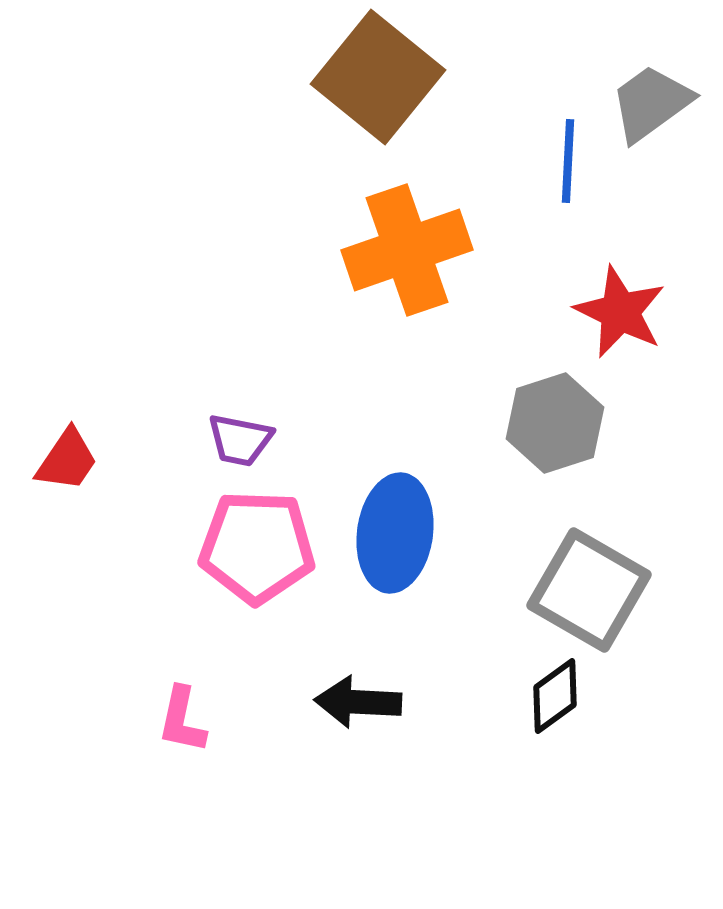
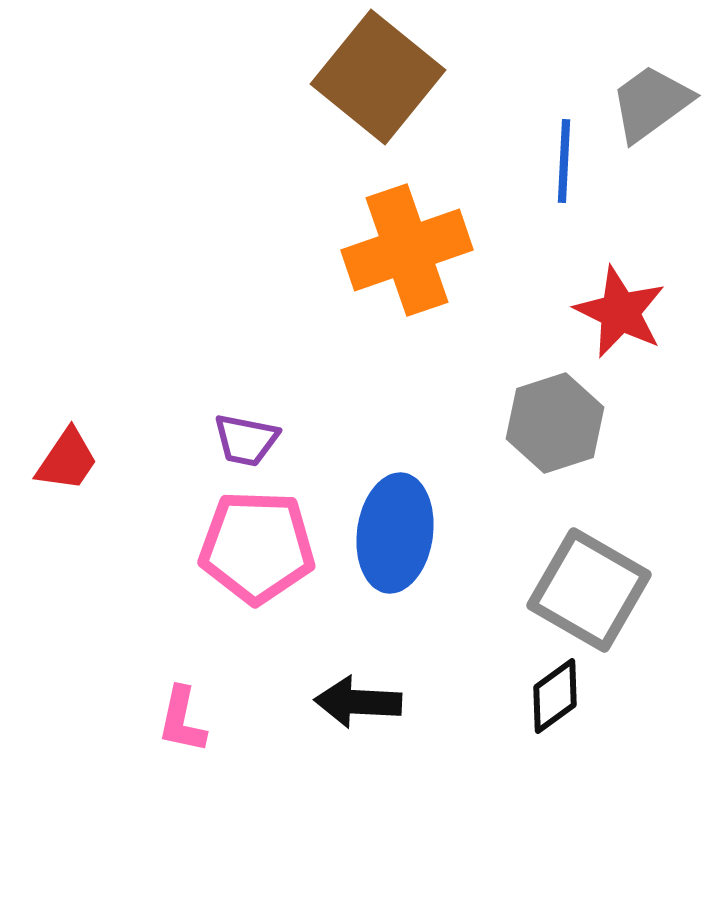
blue line: moved 4 px left
purple trapezoid: moved 6 px right
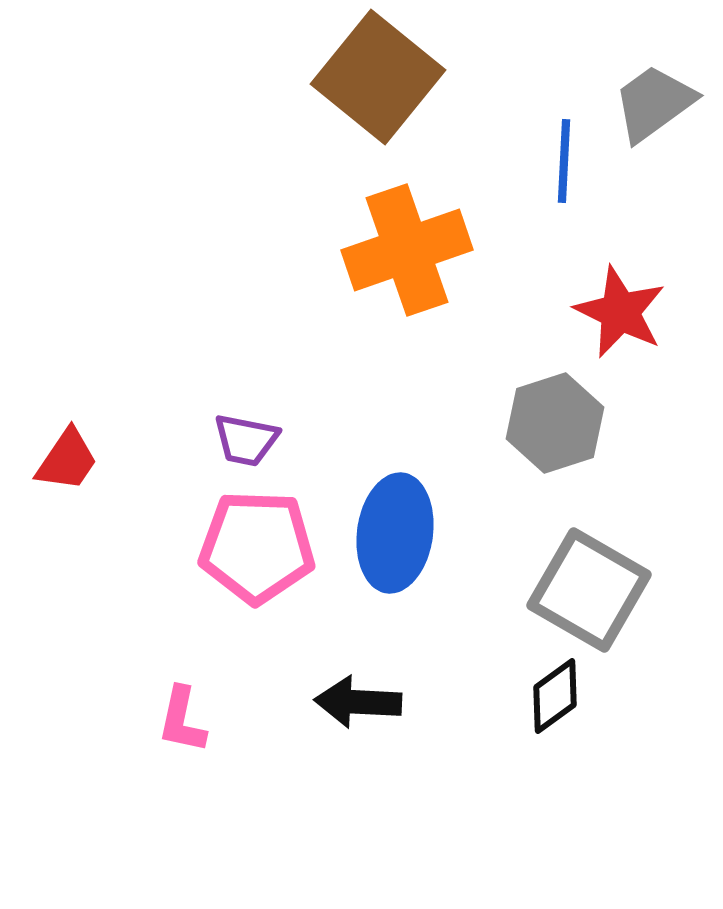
gray trapezoid: moved 3 px right
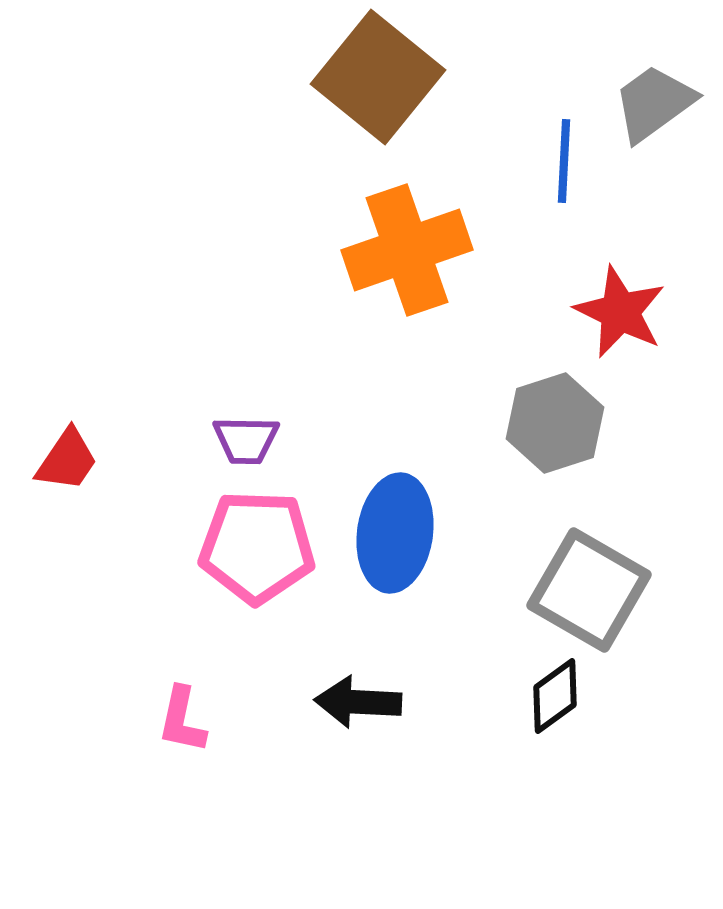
purple trapezoid: rotated 10 degrees counterclockwise
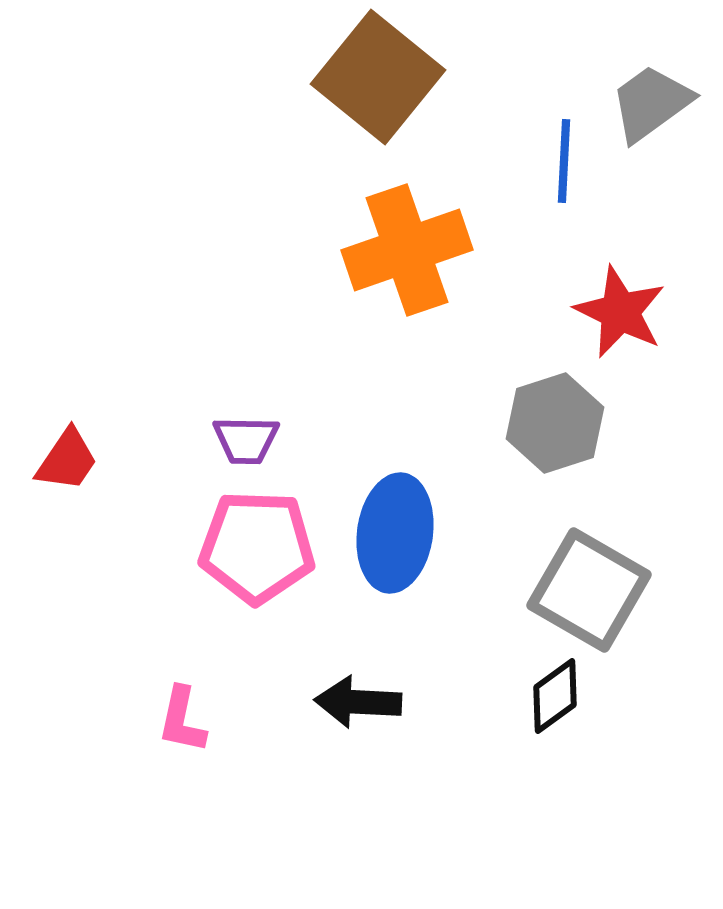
gray trapezoid: moved 3 px left
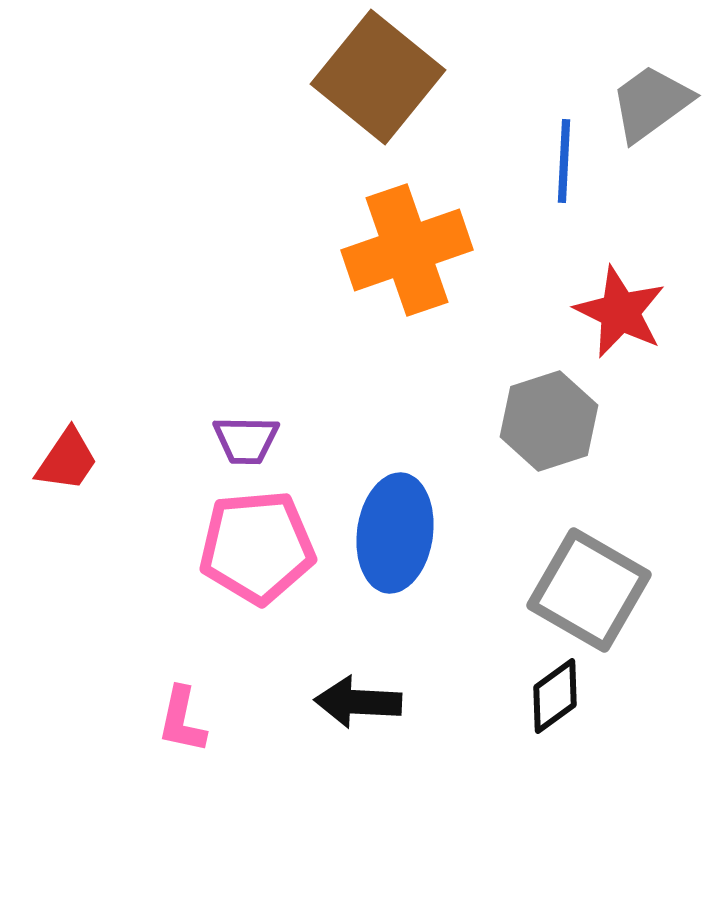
gray hexagon: moved 6 px left, 2 px up
pink pentagon: rotated 7 degrees counterclockwise
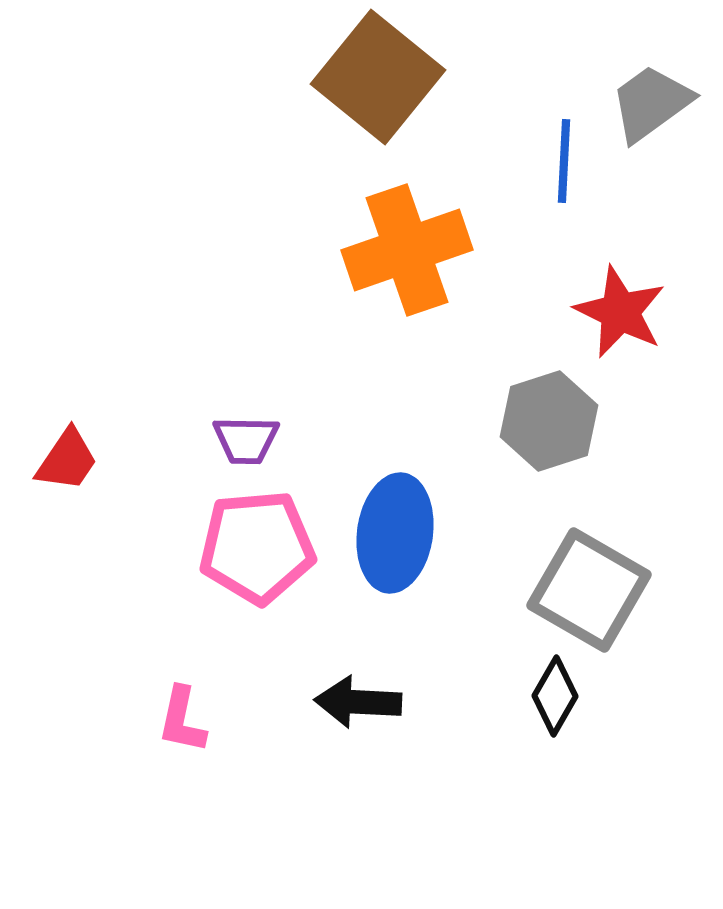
black diamond: rotated 24 degrees counterclockwise
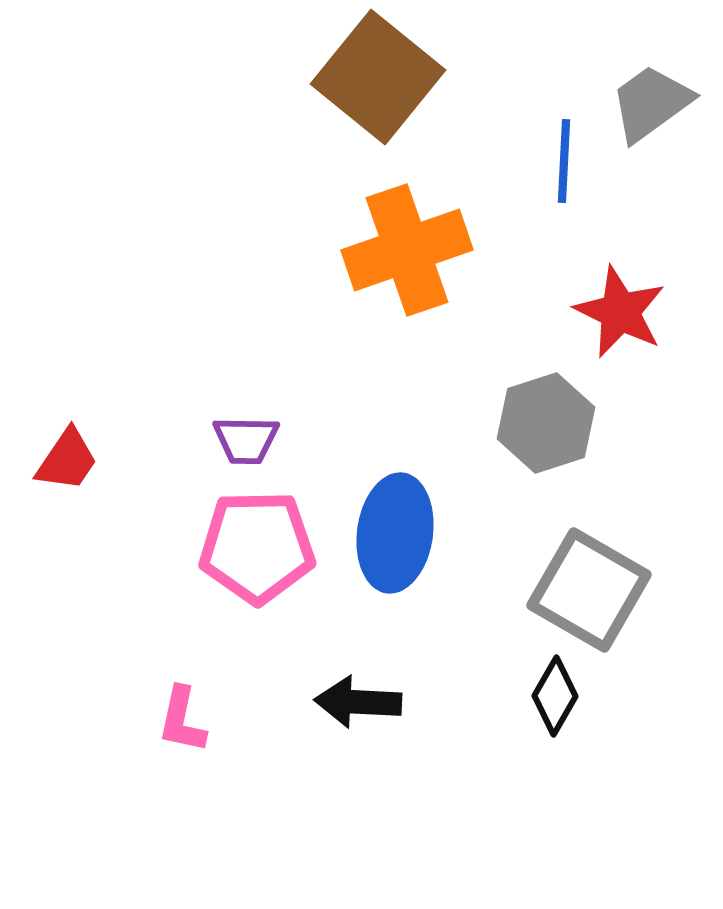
gray hexagon: moved 3 px left, 2 px down
pink pentagon: rotated 4 degrees clockwise
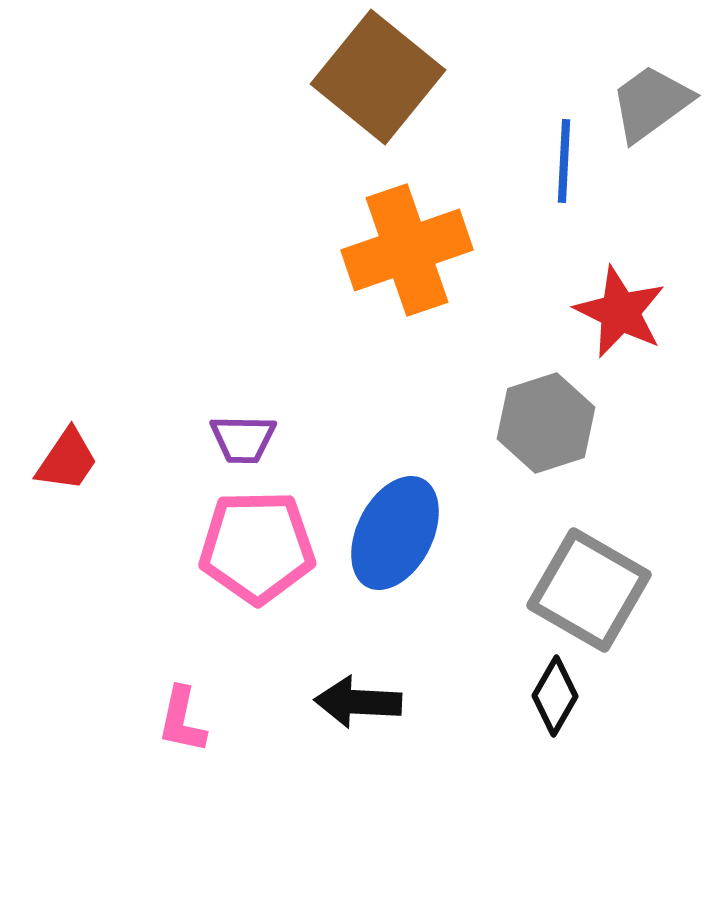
purple trapezoid: moved 3 px left, 1 px up
blue ellipse: rotated 19 degrees clockwise
